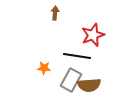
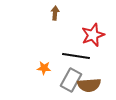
black line: moved 1 px left
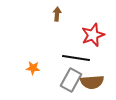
brown arrow: moved 2 px right, 1 px down
black line: moved 2 px down
orange star: moved 11 px left
brown semicircle: moved 3 px right, 3 px up
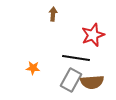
brown arrow: moved 4 px left
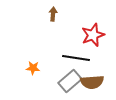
gray rectangle: moved 1 px left, 1 px down; rotated 20 degrees clockwise
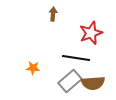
red star: moved 2 px left, 2 px up
brown semicircle: moved 1 px right, 1 px down
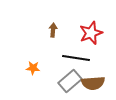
brown arrow: moved 16 px down
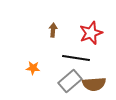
brown semicircle: moved 1 px right, 1 px down
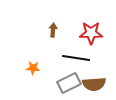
red star: rotated 20 degrees clockwise
gray rectangle: moved 1 px left, 2 px down; rotated 15 degrees clockwise
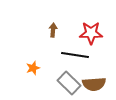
black line: moved 1 px left, 3 px up
orange star: rotated 24 degrees counterclockwise
gray rectangle: rotated 70 degrees clockwise
